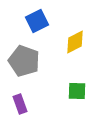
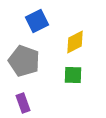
green square: moved 4 px left, 16 px up
purple rectangle: moved 3 px right, 1 px up
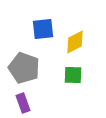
blue square: moved 6 px right, 8 px down; rotated 20 degrees clockwise
gray pentagon: moved 7 px down
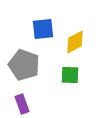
gray pentagon: moved 3 px up
green square: moved 3 px left
purple rectangle: moved 1 px left, 1 px down
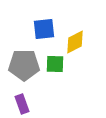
blue square: moved 1 px right
gray pentagon: rotated 20 degrees counterclockwise
green square: moved 15 px left, 11 px up
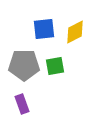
yellow diamond: moved 10 px up
green square: moved 2 px down; rotated 12 degrees counterclockwise
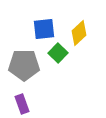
yellow diamond: moved 4 px right, 1 px down; rotated 15 degrees counterclockwise
green square: moved 3 px right, 13 px up; rotated 36 degrees counterclockwise
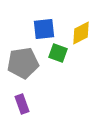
yellow diamond: moved 2 px right; rotated 15 degrees clockwise
green square: rotated 24 degrees counterclockwise
gray pentagon: moved 1 px left, 2 px up; rotated 8 degrees counterclockwise
